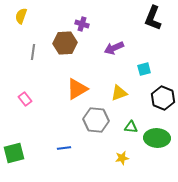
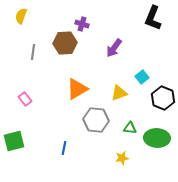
purple arrow: rotated 30 degrees counterclockwise
cyan square: moved 2 px left, 8 px down; rotated 24 degrees counterclockwise
green triangle: moved 1 px left, 1 px down
blue line: rotated 72 degrees counterclockwise
green square: moved 12 px up
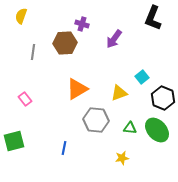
purple arrow: moved 9 px up
green ellipse: moved 8 px up; rotated 45 degrees clockwise
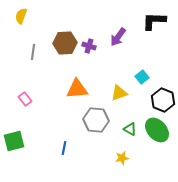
black L-shape: moved 1 px right, 3 px down; rotated 70 degrees clockwise
purple cross: moved 7 px right, 22 px down
purple arrow: moved 4 px right, 2 px up
orange triangle: rotated 25 degrees clockwise
black hexagon: moved 2 px down
green triangle: moved 1 px down; rotated 24 degrees clockwise
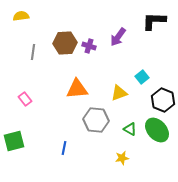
yellow semicircle: rotated 63 degrees clockwise
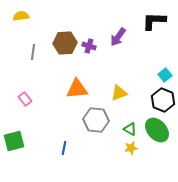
cyan square: moved 23 px right, 2 px up
yellow star: moved 9 px right, 10 px up
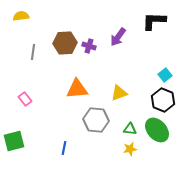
green triangle: rotated 24 degrees counterclockwise
yellow star: moved 1 px left, 1 px down
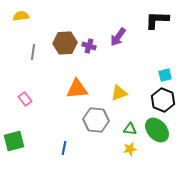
black L-shape: moved 3 px right, 1 px up
cyan square: rotated 24 degrees clockwise
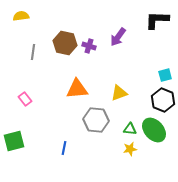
brown hexagon: rotated 15 degrees clockwise
green ellipse: moved 3 px left
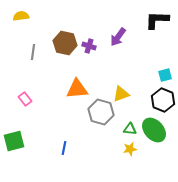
yellow triangle: moved 2 px right, 1 px down
gray hexagon: moved 5 px right, 8 px up; rotated 10 degrees clockwise
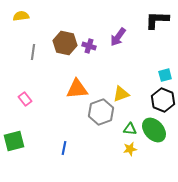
gray hexagon: rotated 25 degrees clockwise
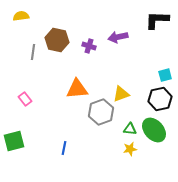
purple arrow: rotated 42 degrees clockwise
brown hexagon: moved 8 px left, 3 px up
black hexagon: moved 3 px left, 1 px up; rotated 25 degrees clockwise
